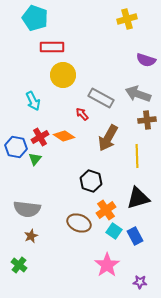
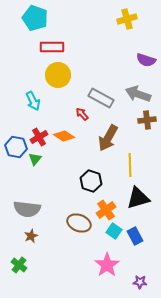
yellow circle: moved 5 px left
red cross: moved 1 px left
yellow line: moved 7 px left, 9 px down
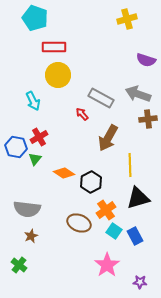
red rectangle: moved 2 px right
brown cross: moved 1 px right, 1 px up
orange diamond: moved 37 px down
black hexagon: moved 1 px down; rotated 15 degrees clockwise
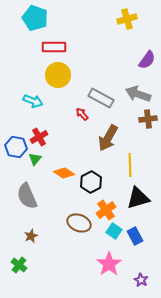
purple semicircle: moved 1 px right; rotated 72 degrees counterclockwise
cyan arrow: rotated 42 degrees counterclockwise
gray semicircle: moved 13 px up; rotated 60 degrees clockwise
pink star: moved 2 px right, 1 px up
purple star: moved 1 px right, 2 px up; rotated 24 degrees clockwise
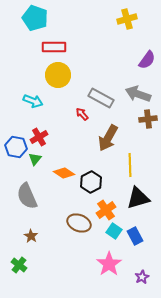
brown star: rotated 16 degrees counterclockwise
purple star: moved 1 px right, 3 px up; rotated 16 degrees clockwise
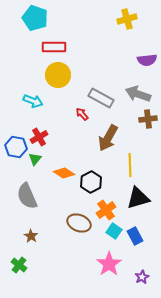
purple semicircle: rotated 48 degrees clockwise
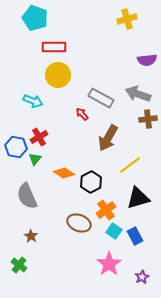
yellow line: rotated 55 degrees clockwise
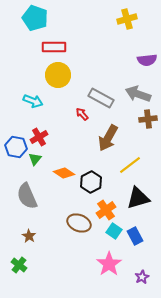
brown star: moved 2 px left
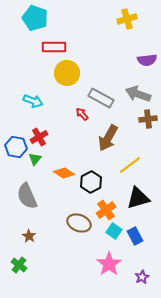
yellow circle: moved 9 px right, 2 px up
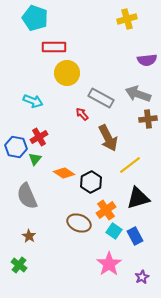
brown arrow: rotated 56 degrees counterclockwise
